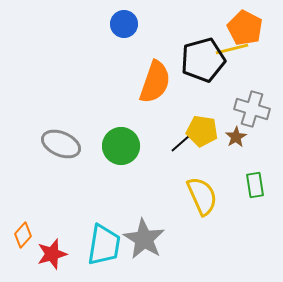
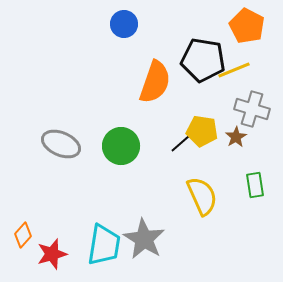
orange pentagon: moved 2 px right, 2 px up
yellow line: moved 2 px right, 21 px down; rotated 8 degrees counterclockwise
black pentagon: rotated 24 degrees clockwise
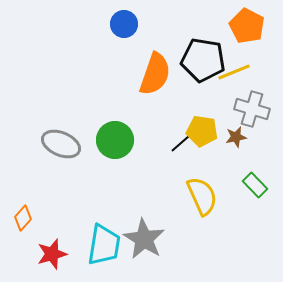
yellow line: moved 2 px down
orange semicircle: moved 8 px up
brown star: rotated 20 degrees clockwise
green circle: moved 6 px left, 6 px up
green rectangle: rotated 35 degrees counterclockwise
orange diamond: moved 17 px up
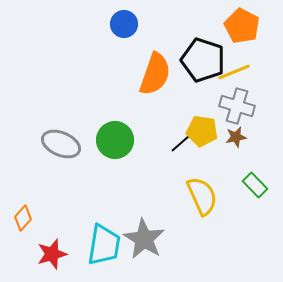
orange pentagon: moved 5 px left
black pentagon: rotated 9 degrees clockwise
gray cross: moved 15 px left, 3 px up
